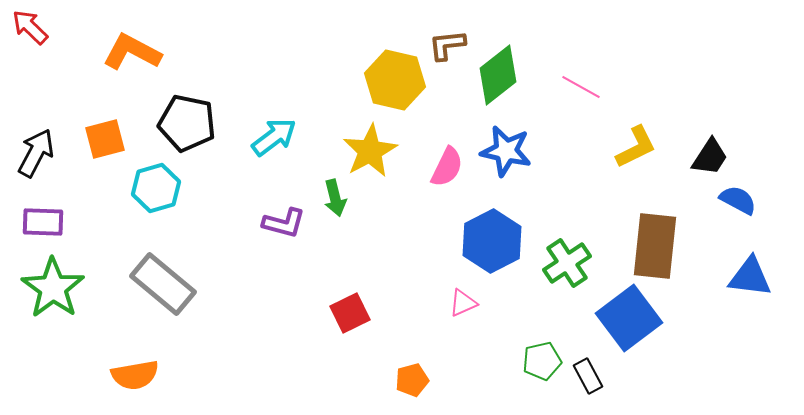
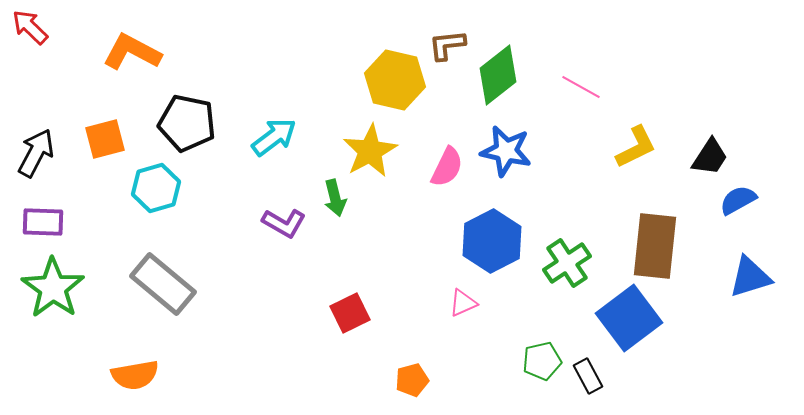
blue semicircle: rotated 57 degrees counterclockwise
purple L-shape: rotated 15 degrees clockwise
blue triangle: rotated 24 degrees counterclockwise
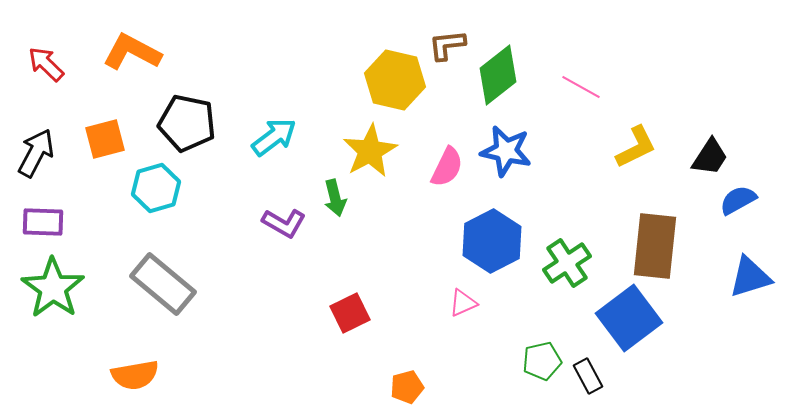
red arrow: moved 16 px right, 37 px down
orange pentagon: moved 5 px left, 7 px down
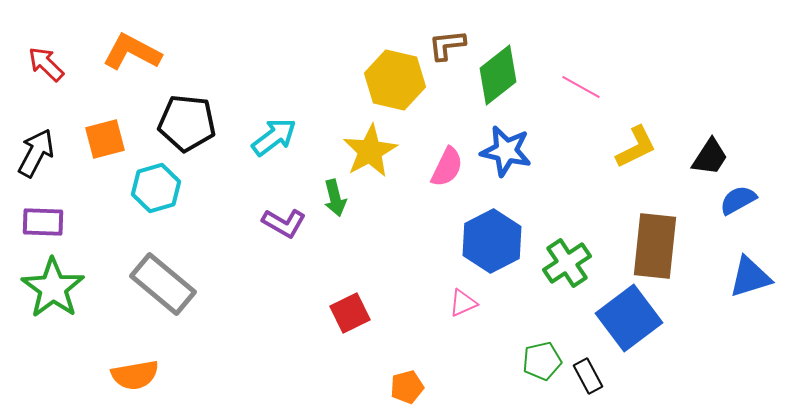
black pentagon: rotated 6 degrees counterclockwise
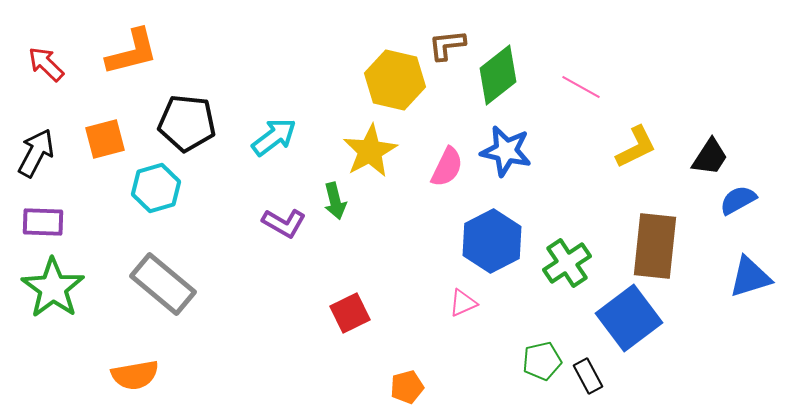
orange L-shape: rotated 138 degrees clockwise
green arrow: moved 3 px down
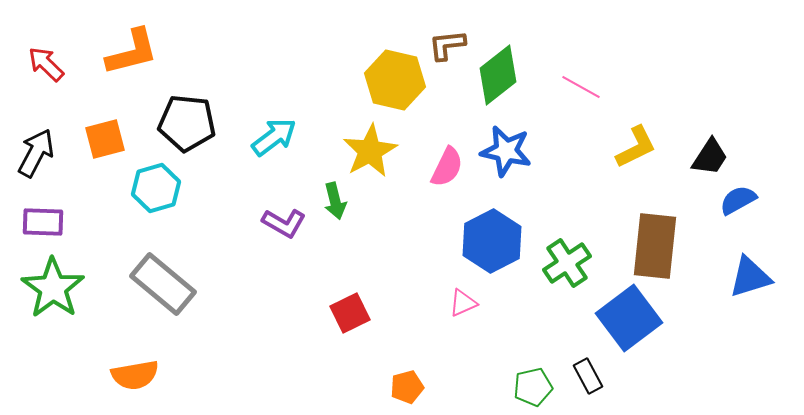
green pentagon: moved 9 px left, 26 px down
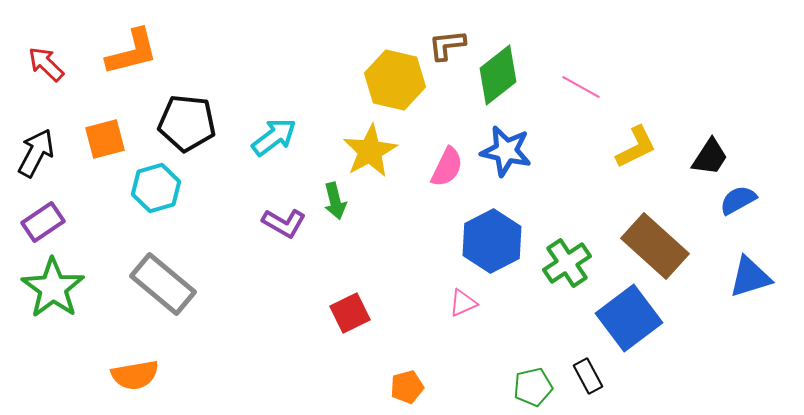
purple rectangle: rotated 36 degrees counterclockwise
brown rectangle: rotated 54 degrees counterclockwise
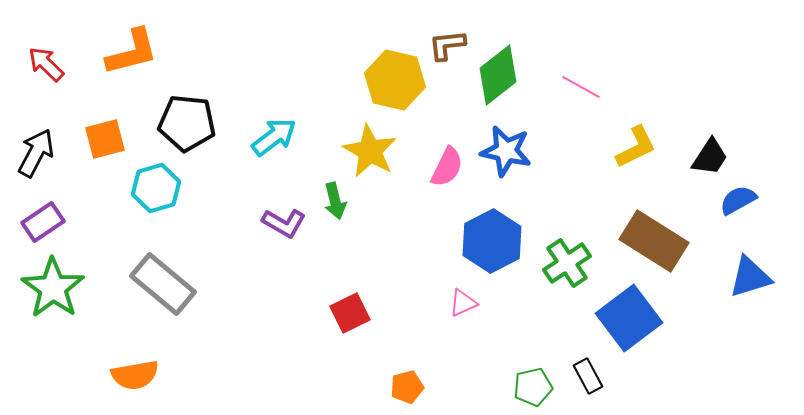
yellow star: rotated 14 degrees counterclockwise
brown rectangle: moved 1 px left, 5 px up; rotated 10 degrees counterclockwise
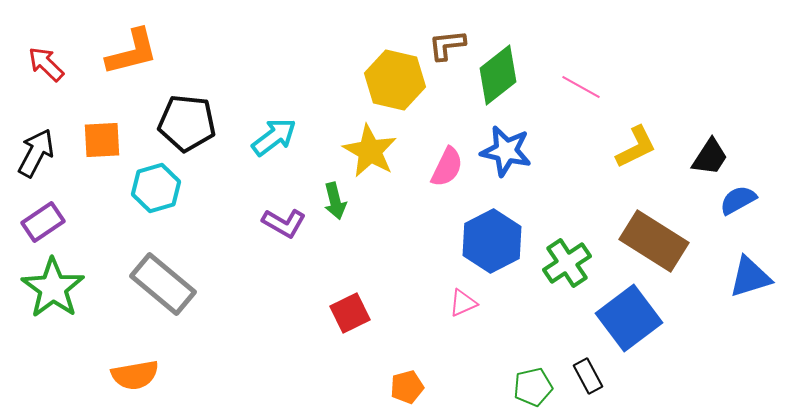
orange square: moved 3 px left, 1 px down; rotated 12 degrees clockwise
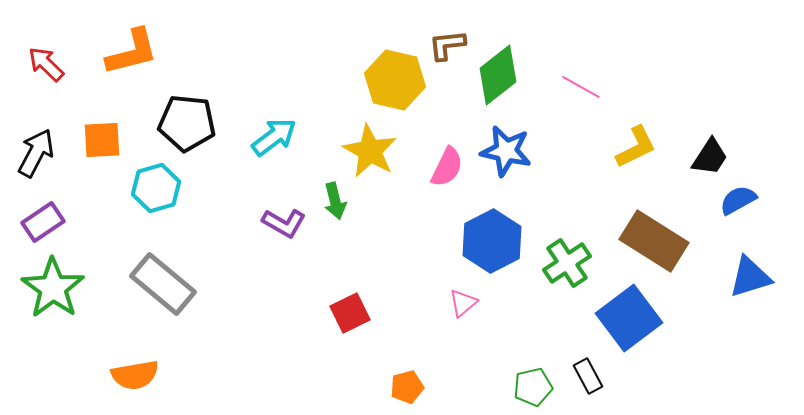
pink triangle: rotated 16 degrees counterclockwise
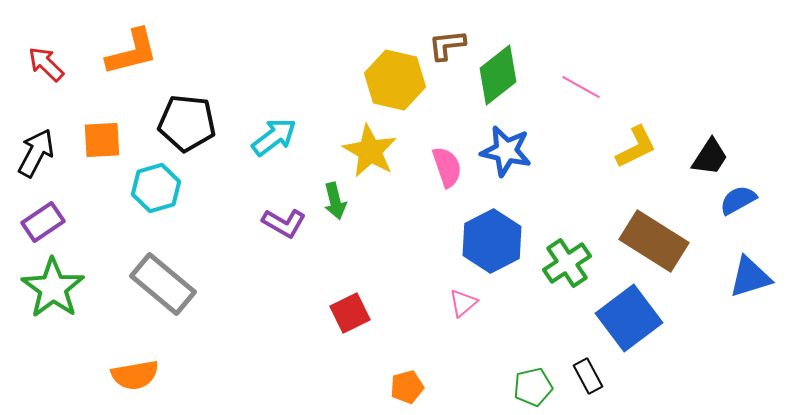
pink semicircle: rotated 45 degrees counterclockwise
